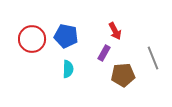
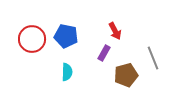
cyan semicircle: moved 1 px left, 3 px down
brown pentagon: moved 3 px right; rotated 10 degrees counterclockwise
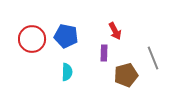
purple rectangle: rotated 28 degrees counterclockwise
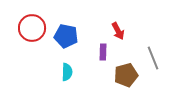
red arrow: moved 3 px right
red circle: moved 11 px up
purple rectangle: moved 1 px left, 1 px up
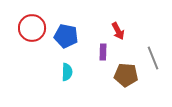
brown pentagon: rotated 20 degrees clockwise
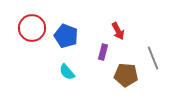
blue pentagon: rotated 10 degrees clockwise
purple rectangle: rotated 14 degrees clockwise
cyan semicircle: rotated 138 degrees clockwise
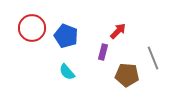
red arrow: rotated 108 degrees counterclockwise
brown pentagon: moved 1 px right
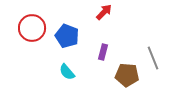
red arrow: moved 14 px left, 19 px up
blue pentagon: moved 1 px right
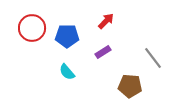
red arrow: moved 2 px right, 9 px down
blue pentagon: rotated 20 degrees counterclockwise
purple rectangle: rotated 42 degrees clockwise
gray line: rotated 15 degrees counterclockwise
brown pentagon: moved 3 px right, 11 px down
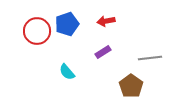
red arrow: rotated 144 degrees counterclockwise
red circle: moved 5 px right, 3 px down
blue pentagon: moved 12 px up; rotated 20 degrees counterclockwise
gray line: moved 3 px left; rotated 60 degrees counterclockwise
brown pentagon: moved 1 px right; rotated 30 degrees clockwise
